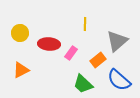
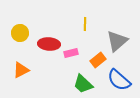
pink rectangle: rotated 40 degrees clockwise
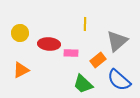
pink rectangle: rotated 16 degrees clockwise
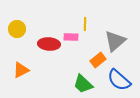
yellow circle: moved 3 px left, 4 px up
gray triangle: moved 2 px left
pink rectangle: moved 16 px up
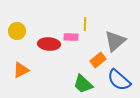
yellow circle: moved 2 px down
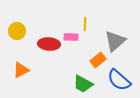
green trapezoid: rotated 15 degrees counterclockwise
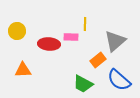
orange triangle: moved 2 px right; rotated 24 degrees clockwise
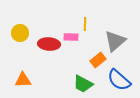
yellow circle: moved 3 px right, 2 px down
orange triangle: moved 10 px down
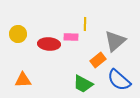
yellow circle: moved 2 px left, 1 px down
